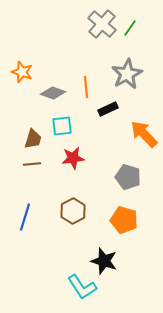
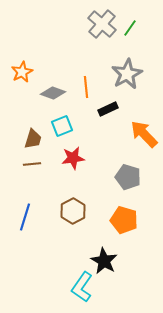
orange star: rotated 25 degrees clockwise
cyan square: rotated 15 degrees counterclockwise
black star: rotated 12 degrees clockwise
cyan L-shape: rotated 68 degrees clockwise
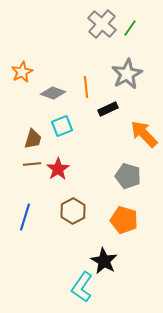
red star: moved 15 px left, 11 px down; rotated 25 degrees counterclockwise
gray pentagon: moved 1 px up
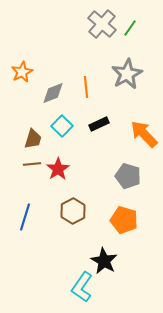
gray diamond: rotated 40 degrees counterclockwise
black rectangle: moved 9 px left, 15 px down
cyan square: rotated 25 degrees counterclockwise
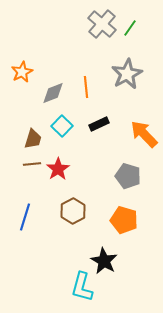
cyan L-shape: rotated 20 degrees counterclockwise
